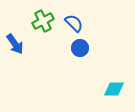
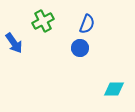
blue semicircle: moved 13 px right, 1 px down; rotated 66 degrees clockwise
blue arrow: moved 1 px left, 1 px up
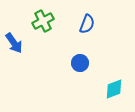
blue circle: moved 15 px down
cyan diamond: rotated 20 degrees counterclockwise
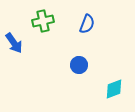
green cross: rotated 15 degrees clockwise
blue circle: moved 1 px left, 2 px down
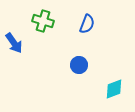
green cross: rotated 30 degrees clockwise
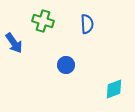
blue semicircle: rotated 24 degrees counterclockwise
blue circle: moved 13 px left
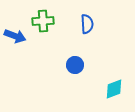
green cross: rotated 20 degrees counterclockwise
blue arrow: moved 1 px right, 7 px up; rotated 35 degrees counterclockwise
blue circle: moved 9 px right
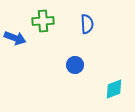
blue arrow: moved 2 px down
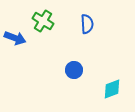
green cross: rotated 35 degrees clockwise
blue circle: moved 1 px left, 5 px down
cyan diamond: moved 2 px left
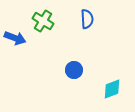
blue semicircle: moved 5 px up
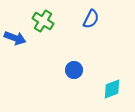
blue semicircle: moved 4 px right; rotated 30 degrees clockwise
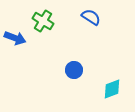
blue semicircle: moved 2 px up; rotated 84 degrees counterclockwise
